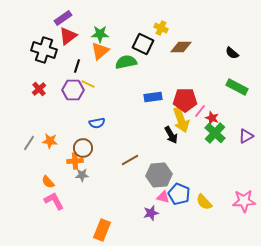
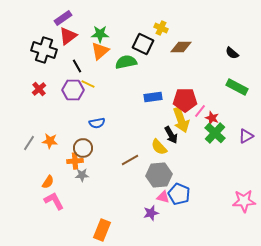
black line: rotated 48 degrees counterclockwise
orange semicircle: rotated 104 degrees counterclockwise
yellow semicircle: moved 45 px left, 55 px up
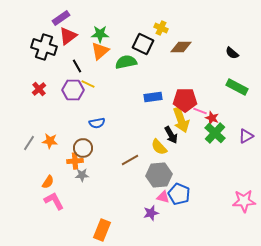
purple rectangle: moved 2 px left
black cross: moved 3 px up
pink line: rotated 72 degrees clockwise
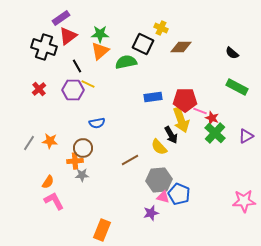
gray hexagon: moved 5 px down
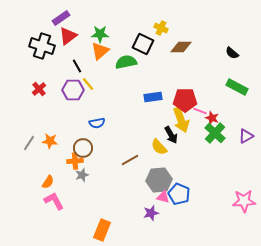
black cross: moved 2 px left, 1 px up
yellow line: rotated 24 degrees clockwise
gray star: rotated 16 degrees counterclockwise
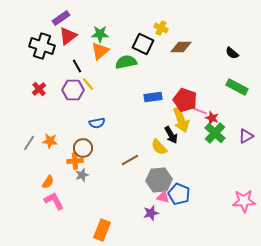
red pentagon: rotated 20 degrees clockwise
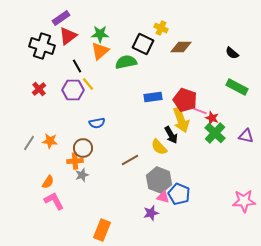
purple triangle: rotated 42 degrees clockwise
gray hexagon: rotated 25 degrees clockwise
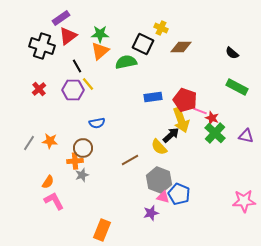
black arrow: rotated 102 degrees counterclockwise
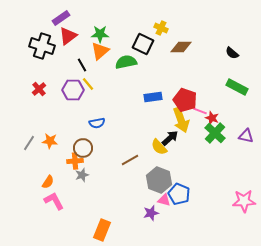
black line: moved 5 px right, 1 px up
black arrow: moved 1 px left, 3 px down
pink triangle: moved 1 px right, 3 px down
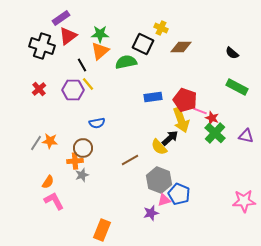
gray line: moved 7 px right
pink triangle: rotated 32 degrees counterclockwise
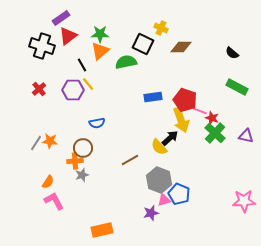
orange rectangle: rotated 55 degrees clockwise
